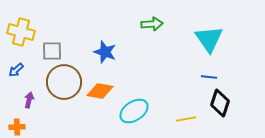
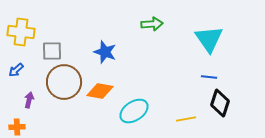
yellow cross: rotated 8 degrees counterclockwise
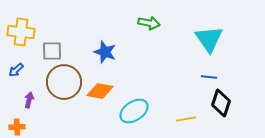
green arrow: moved 3 px left, 1 px up; rotated 15 degrees clockwise
black diamond: moved 1 px right
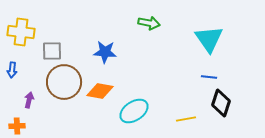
blue star: rotated 15 degrees counterclockwise
blue arrow: moved 4 px left; rotated 42 degrees counterclockwise
orange cross: moved 1 px up
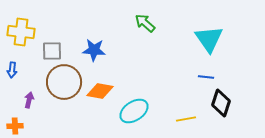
green arrow: moved 4 px left; rotated 150 degrees counterclockwise
blue star: moved 11 px left, 2 px up
blue line: moved 3 px left
orange cross: moved 2 px left
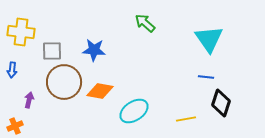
orange cross: rotated 21 degrees counterclockwise
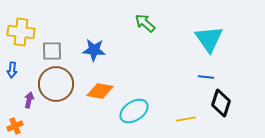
brown circle: moved 8 px left, 2 px down
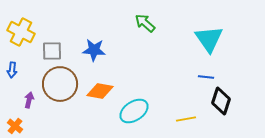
yellow cross: rotated 20 degrees clockwise
brown circle: moved 4 px right
black diamond: moved 2 px up
orange cross: rotated 28 degrees counterclockwise
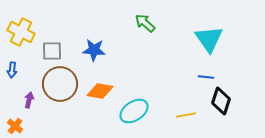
yellow line: moved 4 px up
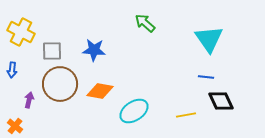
black diamond: rotated 44 degrees counterclockwise
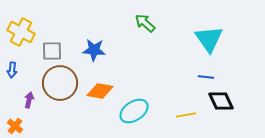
brown circle: moved 1 px up
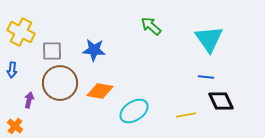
green arrow: moved 6 px right, 3 px down
